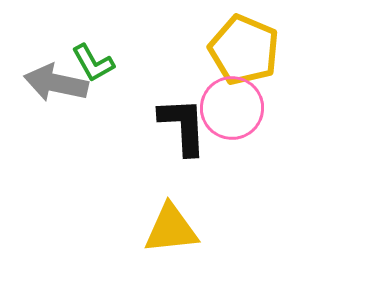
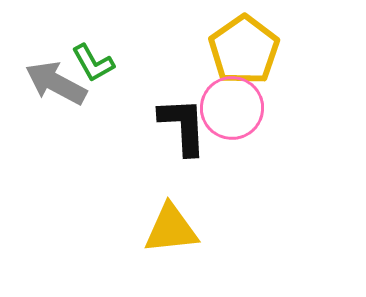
yellow pentagon: rotated 14 degrees clockwise
gray arrow: rotated 16 degrees clockwise
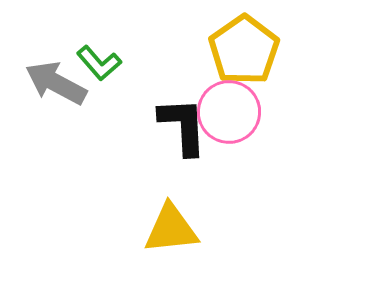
green L-shape: moved 6 px right; rotated 12 degrees counterclockwise
pink circle: moved 3 px left, 4 px down
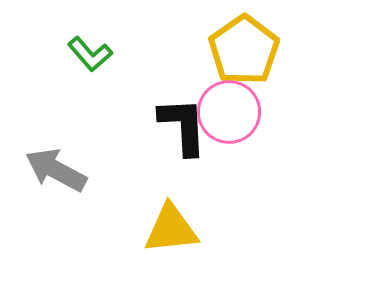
green L-shape: moved 9 px left, 9 px up
gray arrow: moved 87 px down
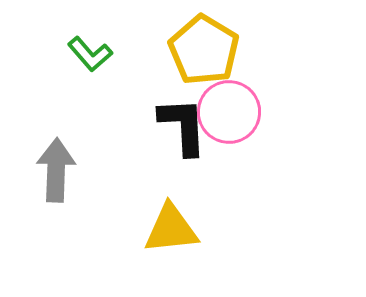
yellow pentagon: moved 40 px left; rotated 6 degrees counterclockwise
gray arrow: rotated 64 degrees clockwise
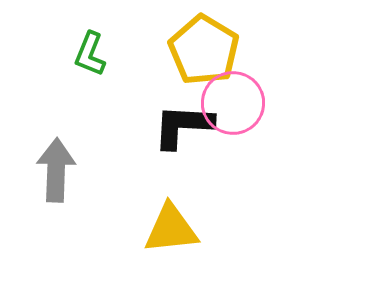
green L-shape: rotated 63 degrees clockwise
pink circle: moved 4 px right, 9 px up
black L-shape: rotated 84 degrees counterclockwise
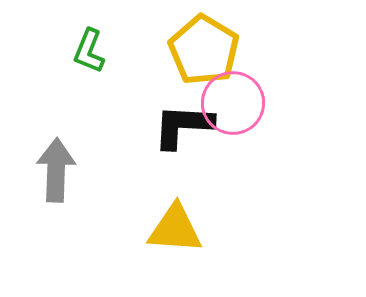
green L-shape: moved 1 px left, 3 px up
yellow triangle: moved 4 px right; rotated 10 degrees clockwise
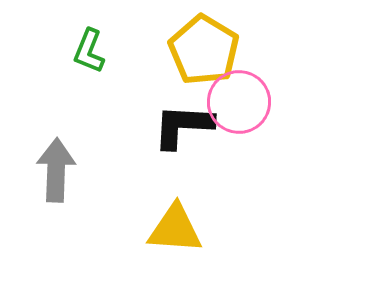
pink circle: moved 6 px right, 1 px up
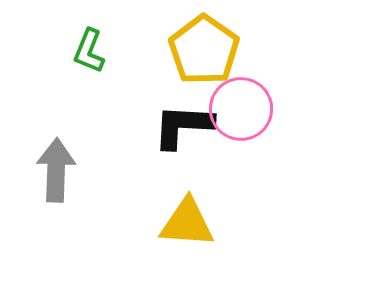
yellow pentagon: rotated 4 degrees clockwise
pink circle: moved 2 px right, 7 px down
yellow triangle: moved 12 px right, 6 px up
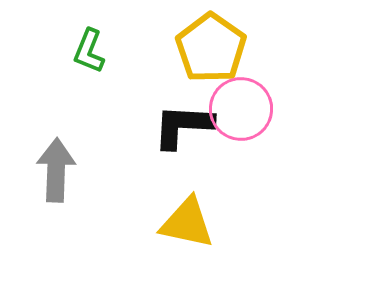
yellow pentagon: moved 7 px right, 2 px up
yellow triangle: rotated 8 degrees clockwise
